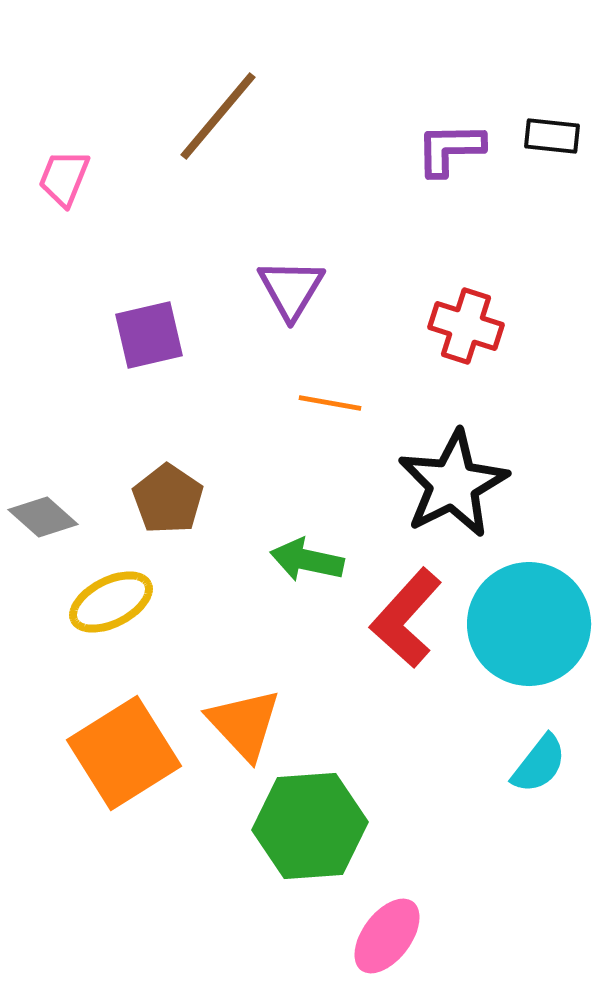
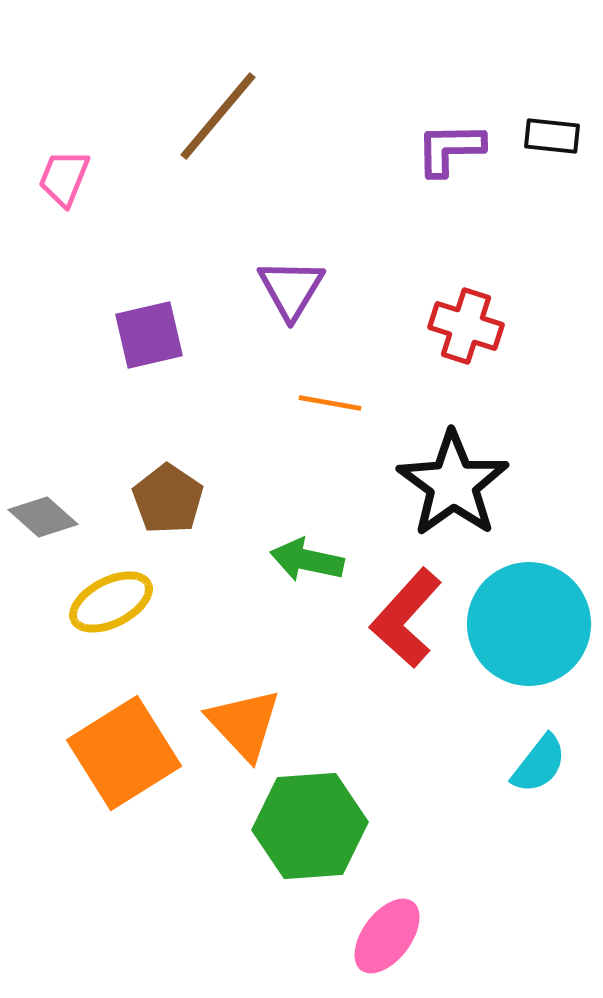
black star: rotated 9 degrees counterclockwise
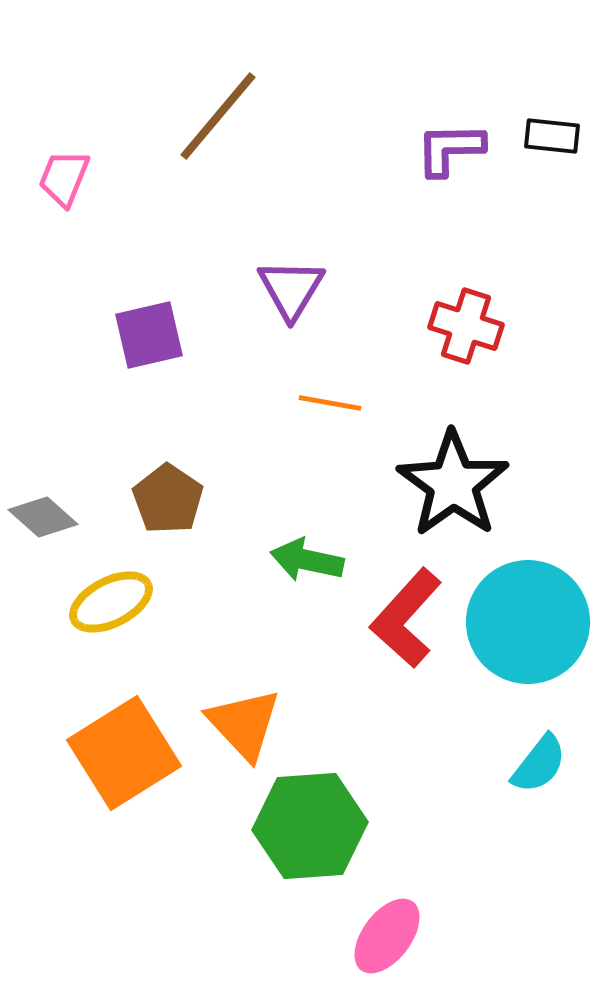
cyan circle: moved 1 px left, 2 px up
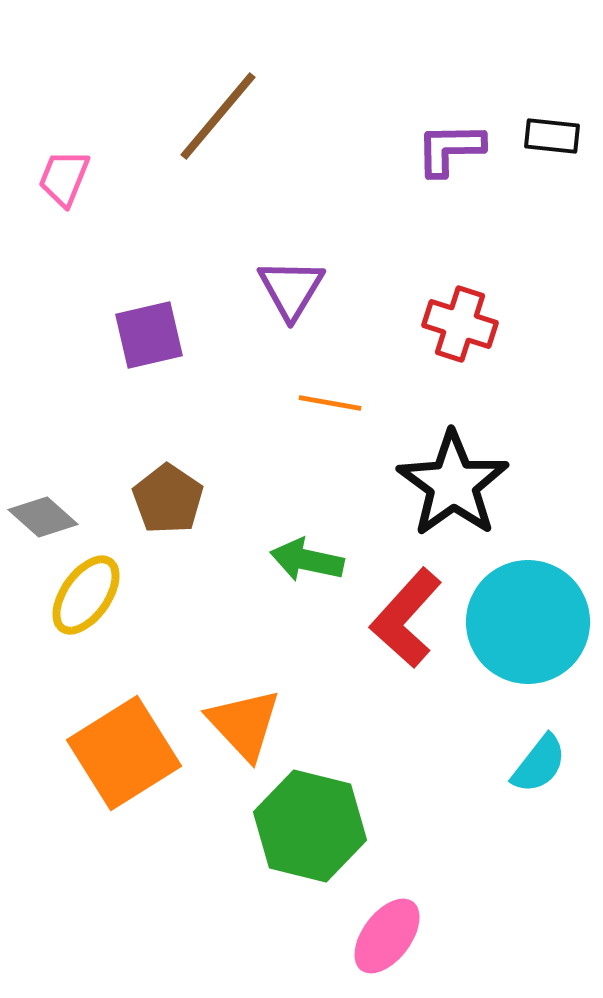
red cross: moved 6 px left, 2 px up
yellow ellipse: moved 25 px left, 7 px up; rotated 28 degrees counterclockwise
green hexagon: rotated 18 degrees clockwise
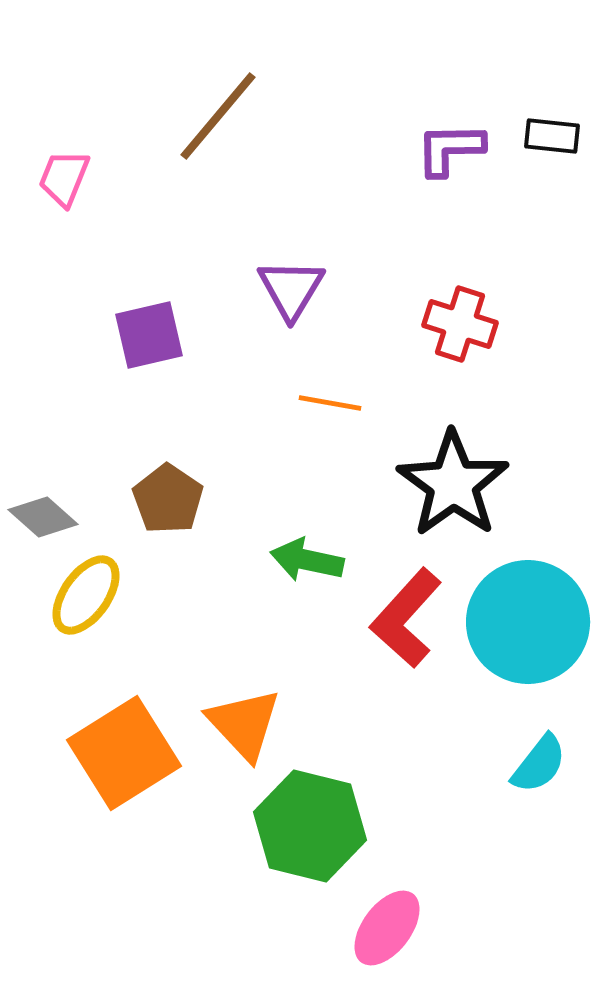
pink ellipse: moved 8 px up
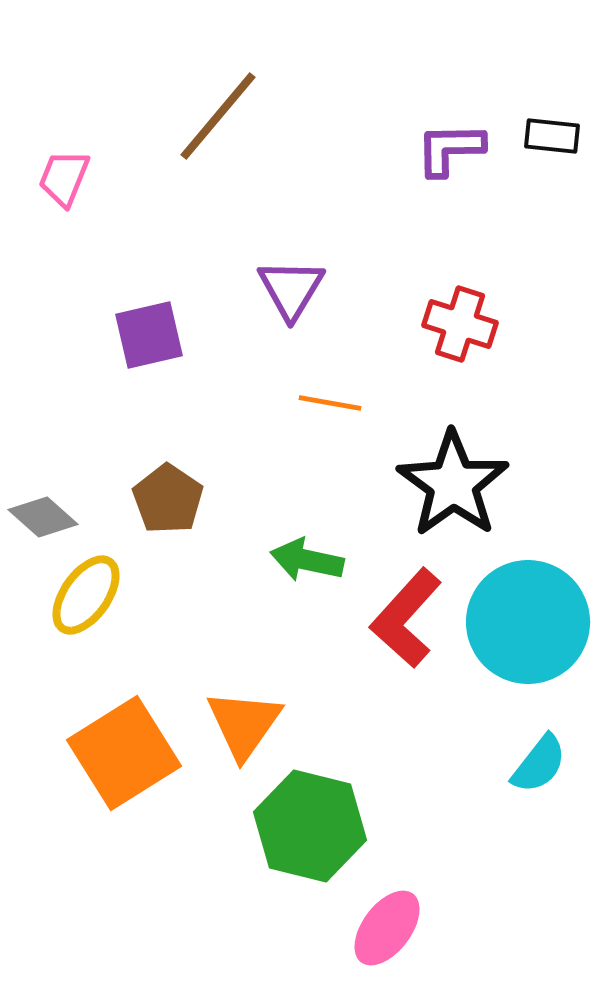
orange triangle: rotated 18 degrees clockwise
